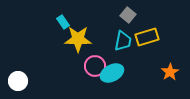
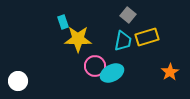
cyan rectangle: rotated 16 degrees clockwise
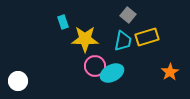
yellow star: moved 7 px right
